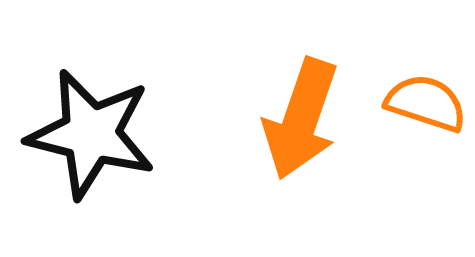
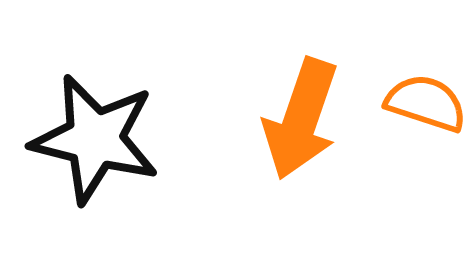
black star: moved 4 px right, 5 px down
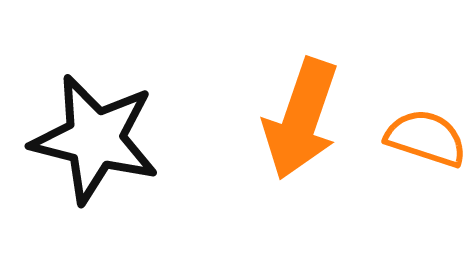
orange semicircle: moved 35 px down
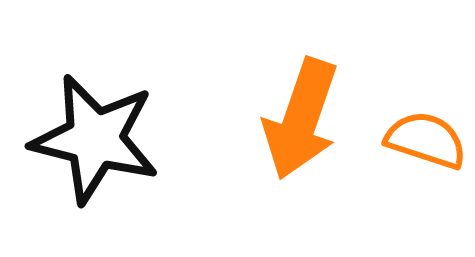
orange semicircle: moved 2 px down
